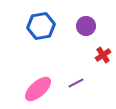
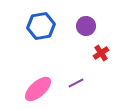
red cross: moved 2 px left, 2 px up
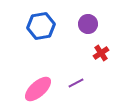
purple circle: moved 2 px right, 2 px up
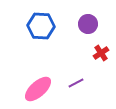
blue hexagon: rotated 12 degrees clockwise
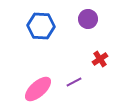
purple circle: moved 5 px up
red cross: moved 1 px left, 6 px down
purple line: moved 2 px left, 1 px up
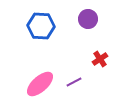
pink ellipse: moved 2 px right, 5 px up
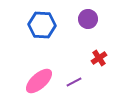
blue hexagon: moved 1 px right, 1 px up
red cross: moved 1 px left, 1 px up
pink ellipse: moved 1 px left, 3 px up
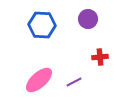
red cross: moved 1 px right, 1 px up; rotated 28 degrees clockwise
pink ellipse: moved 1 px up
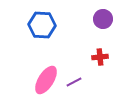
purple circle: moved 15 px right
pink ellipse: moved 7 px right; rotated 16 degrees counterclockwise
